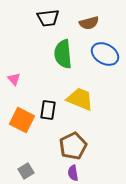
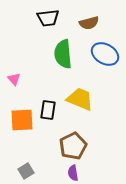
orange square: rotated 30 degrees counterclockwise
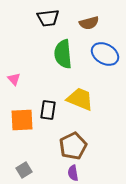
gray square: moved 2 px left, 1 px up
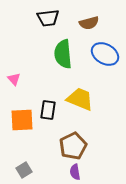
purple semicircle: moved 2 px right, 1 px up
